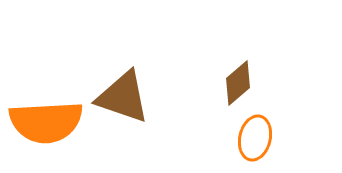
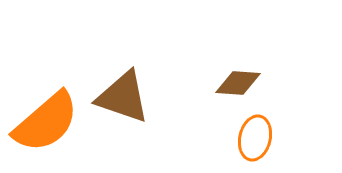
brown diamond: rotated 45 degrees clockwise
orange semicircle: rotated 38 degrees counterclockwise
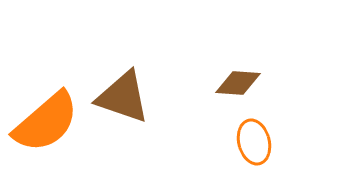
orange ellipse: moved 1 px left, 4 px down; rotated 27 degrees counterclockwise
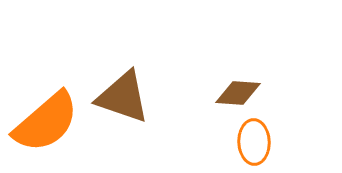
brown diamond: moved 10 px down
orange ellipse: rotated 12 degrees clockwise
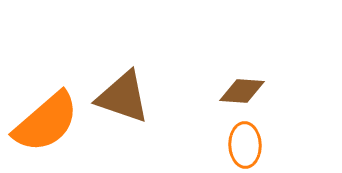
brown diamond: moved 4 px right, 2 px up
orange ellipse: moved 9 px left, 3 px down
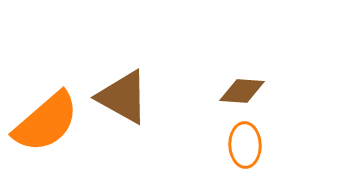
brown triangle: rotated 10 degrees clockwise
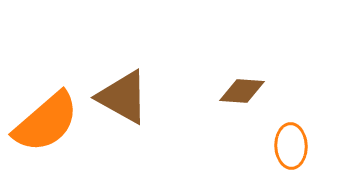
orange ellipse: moved 46 px right, 1 px down
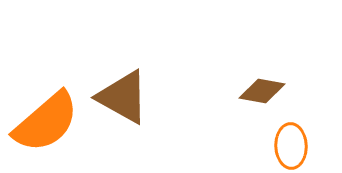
brown diamond: moved 20 px right; rotated 6 degrees clockwise
